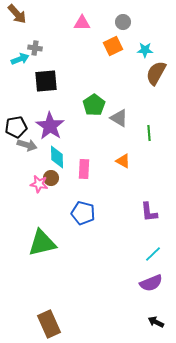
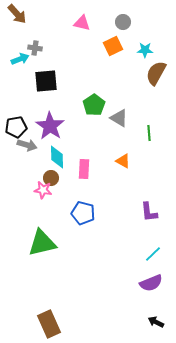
pink triangle: rotated 12 degrees clockwise
pink star: moved 4 px right, 6 px down
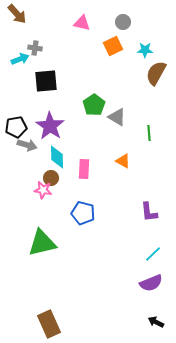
gray triangle: moved 2 px left, 1 px up
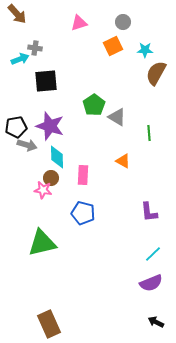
pink triangle: moved 3 px left; rotated 30 degrees counterclockwise
purple star: rotated 16 degrees counterclockwise
pink rectangle: moved 1 px left, 6 px down
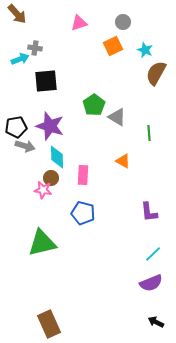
cyan star: rotated 21 degrees clockwise
gray arrow: moved 2 px left, 1 px down
